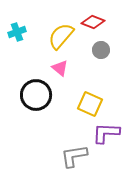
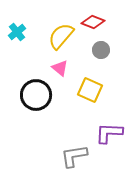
cyan cross: rotated 18 degrees counterclockwise
yellow square: moved 14 px up
purple L-shape: moved 3 px right
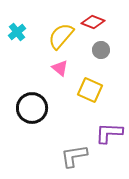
black circle: moved 4 px left, 13 px down
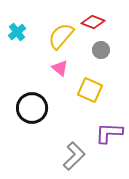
gray L-shape: rotated 144 degrees clockwise
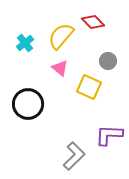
red diamond: rotated 25 degrees clockwise
cyan cross: moved 8 px right, 11 px down
gray circle: moved 7 px right, 11 px down
yellow square: moved 1 px left, 3 px up
black circle: moved 4 px left, 4 px up
purple L-shape: moved 2 px down
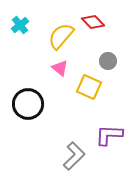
cyan cross: moved 5 px left, 18 px up
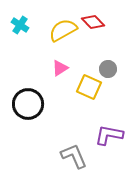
cyan cross: rotated 18 degrees counterclockwise
yellow semicircle: moved 2 px right, 6 px up; rotated 20 degrees clockwise
gray circle: moved 8 px down
pink triangle: rotated 48 degrees clockwise
purple L-shape: rotated 8 degrees clockwise
gray L-shape: rotated 68 degrees counterclockwise
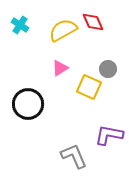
red diamond: rotated 20 degrees clockwise
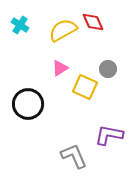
yellow square: moved 4 px left
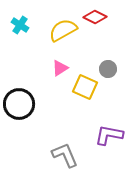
red diamond: moved 2 px right, 5 px up; rotated 40 degrees counterclockwise
black circle: moved 9 px left
gray L-shape: moved 9 px left, 1 px up
